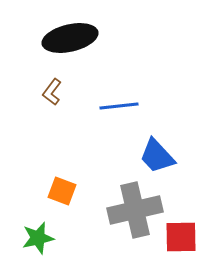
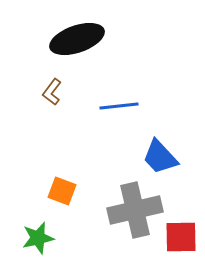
black ellipse: moved 7 px right, 1 px down; rotated 6 degrees counterclockwise
blue trapezoid: moved 3 px right, 1 px down
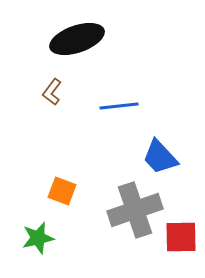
gray cross: rotated 6 degrees counterclockwise
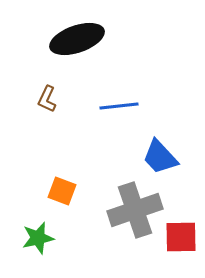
brown L-shape: moved 5 px left, 7 px down; rotated 12 degrees counterclockwise
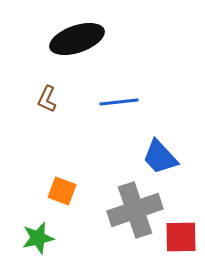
blue line: moved 4 px up
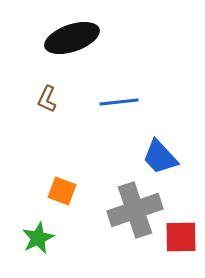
black ellipse: moved 5 px left, 1 px up
green star: rotated 12 degrees counterclockwise
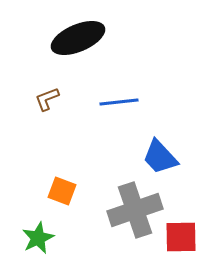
black ellipse: moved 6 px right; rotated 4 degrees counterclockwise
brown L-shape: rotated 44 degrees clockwise
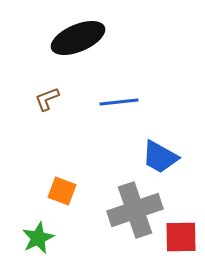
blue trapezoid: rotated 18 degrees counterclockwise
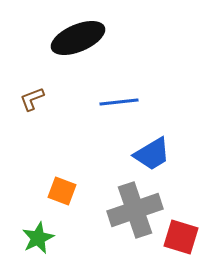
brown L-shape: moved 15 px left
blue trapezoid: moved 8 px left, 3 px up; rotated 60 degrees counterclockwise
red square: rotated 18 degrees clockwise
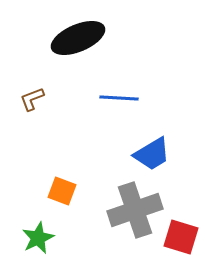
blue line: moved 4 px up; rotated 9 degrees clockwise
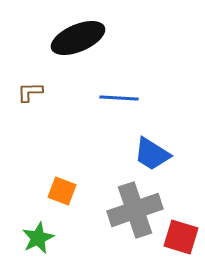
brown L-shape: moved 2 px left, 7 px up; rotated 20 degrees clockwise
blue trapezoid: rotated 63 degrees clockwise
